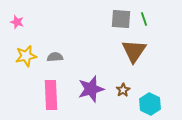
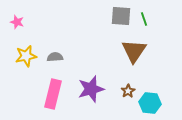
gray square: moved 3 px up
brown star: moved 5 px right, 1 px down
pink rectangle: moved 2 px right, 1 px up; rotated 16 degrees clockwise
cyan hexagon: moved 1 px up; rotated 20 degrees counterclockwise
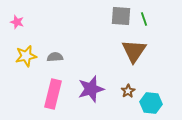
cyan hexagon: moved 1 px right
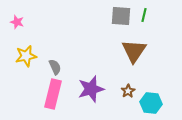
green line: moved 4 px up; rotated 32 degrees clockwise
gray semicircle: moved 10 px down; rotated 70 degrees clockwise
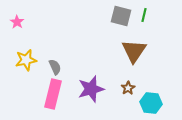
gray square: rotated 10 degrees clockwise
pink star: rotated 16 degrees clockwise
yellow star: moved 4 px down
brown star: moved 3 px up
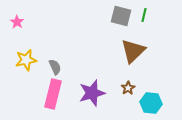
brown triangle: moved 1 px left; rotated 12 degrees clockwise
purple star: moved 1 px right, 4 px down
